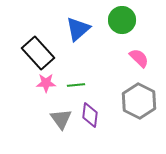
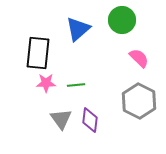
black rectangle: rotated 48 degrees clockwise
purple diamond: moved 5 px down
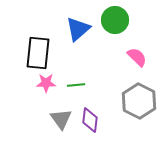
green circle: moved 7 px left
pink semicircle: moved 2 px left, 1 px up
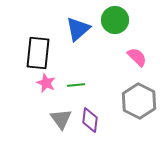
pink star: rotated 24 degrees clockwise
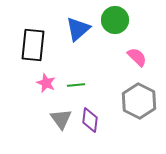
black rectangle: moved 5 px left, 8 px up
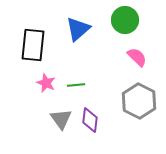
green circle: moved 10 px right
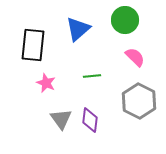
pink semicircle: moved 2 px left
green line: moved 16 px right, 9 px up
